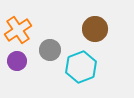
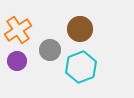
brown circle: moved 15 px left
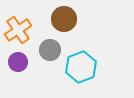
brown circle: moved 16 px left, 10 px up
purple circle: moved 1 px right, 1 px down
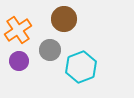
purple circle: moved 1 px right, 1 px up
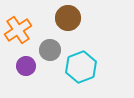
brown circle: moved 4 px right, 1 px up
purple circle: moved 7 px right, 5 px down
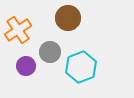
gray circle: moved 2 px down
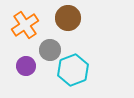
orange cross: moved 7 px right, 5 px up
gray circle: moved 2 px up
cyan hexagon: moved 8 px left, 3 px down
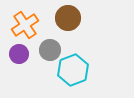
purple circle: moved 7 px left, 12 px up
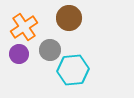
brown circle: moved 1 px right
orange cross: moved 1 px left, 2 px down
cyan hexagon: rotated 16 degrees clockwise
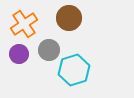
orange cross: moved 3 px up
gray circle: moved 1 px left
cyan hexagon: moved 1 px right; rotated 12 degrees counterclockwise
